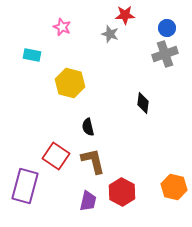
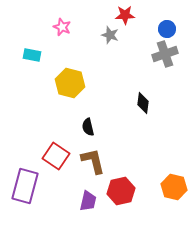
blue circle: moved 1 px down
gray star: moved 1 px down
red hexagon: moved 1 px left, 1 px up; rotated 20 degrees clockwise
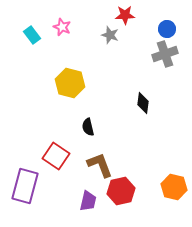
cyan rectangle: moved 20 px up; rotated 42 degrees clockwise
brown L-shape: moved 7 px right, 4 px down; rotated 8 degrees counterclockwise
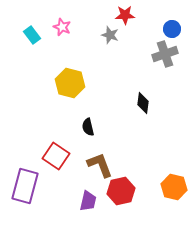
blue circle: moved 5 px right
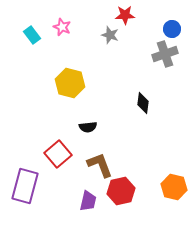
black semicircle: rotated 84 degrees counterclockwise
red square: moved 2 px right, 2 px up; rotated 16 degrees clockwise
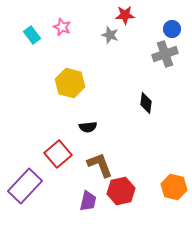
black diamond: moved 3 px right
purple rectangle: rotated 28 degrees clockwise
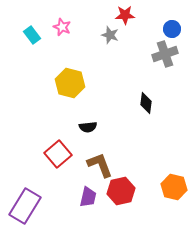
purple rectangle: moved 20 px down; rotated 12 degrees counterclockwise
purple trapezoid: moved 4 px up
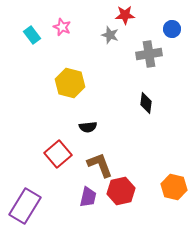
gray cross: moved 16 px left; rotated 10 degrees clockwise
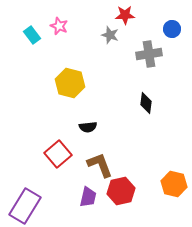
pink star: moved 3 px left, 1 px up
orange hexagon: moved 3 px up
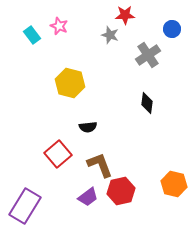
gray cross: moved 1 px left, 1 px down; rotated 25 degrees counterclockwise
black diamond: moved 1 px right
purple trapezoid: rotated 40 degrees clockwise
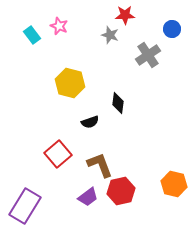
black diamond: moved 29 px left
black semicircle: moved 2 px right, 5 px up; rotated 12 degrees counterclockwise
